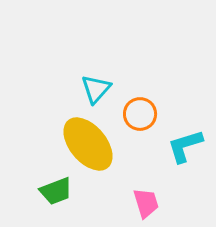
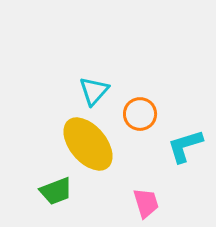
cyan triangle: moved 2 px left, 2 px down
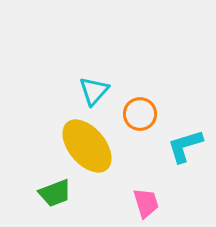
yellow ellipse: moved 1 px left, 2 px down
green trapezoid: moved 1 px left, 2 px down
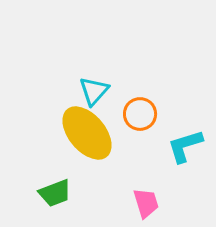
yellow ellipse: moved 13 px up
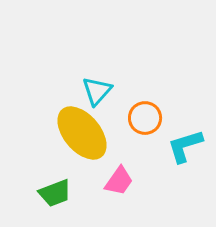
cyan triangle: moved 3 px right
orange circle: moved 5 px right, 4 px down
yellow ellipse: moved 5 px left
pink trapezoid: moved 27 px left, 22 px up; rotated 52 degrees clockwise
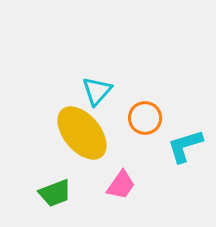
pink trapezoid: moved 2 px right, 4 px down
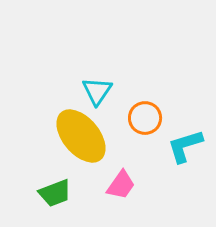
cyan triangle: rotated 8 degrees counterclockwise
yellow ellipse: moved 1 px left, 3 px down
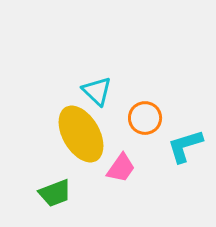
cyan triangle: rotated 20 degrees counterclockwise
yellow ellipse: moved 2 px up; rotated 10 degrees clockwise
pink trapezoid: moved 17 px up
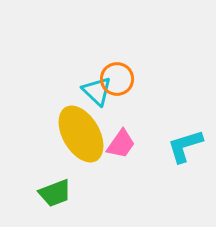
orange circle: moved 28 px left, 39 px up
pink trapezoid: moved 24 px up
